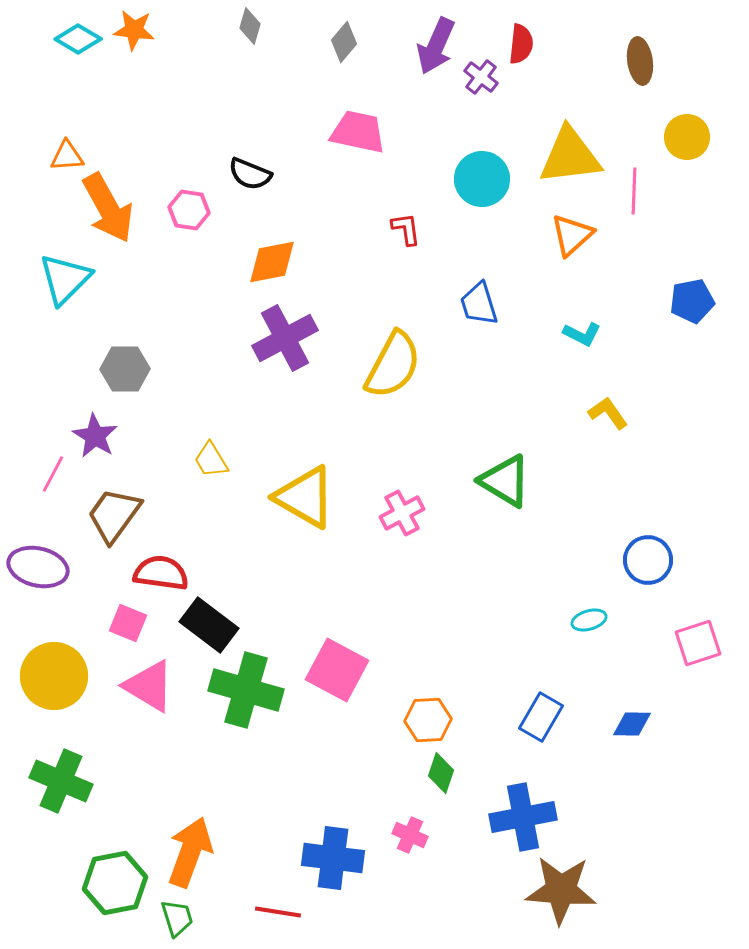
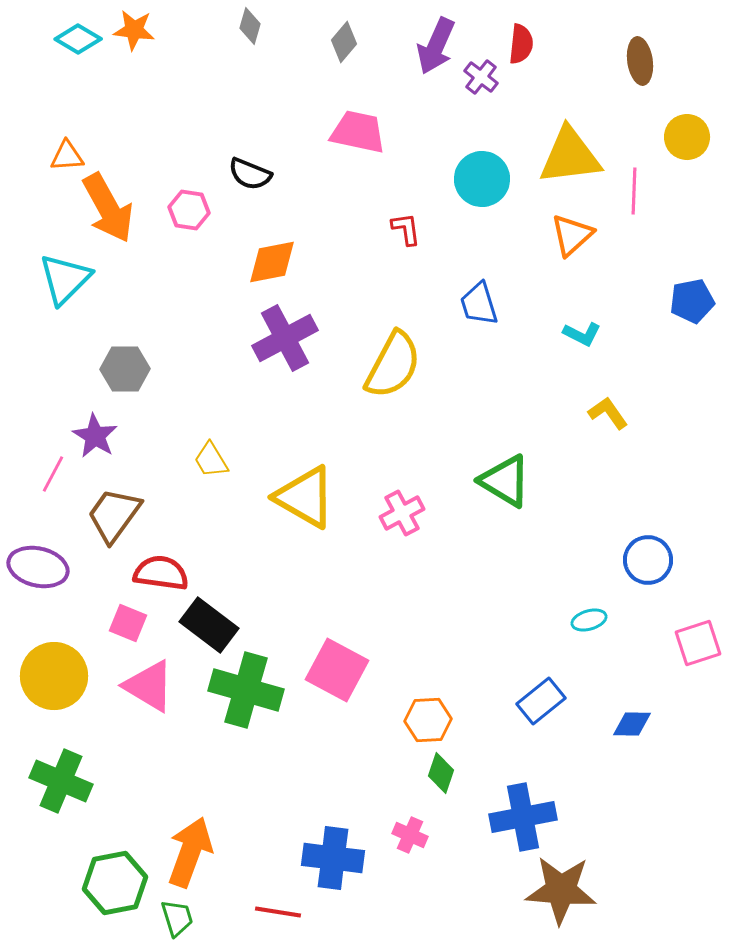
blue rectangle at (541, 717): moved 16 px up; rotated 21 degrees clockwise
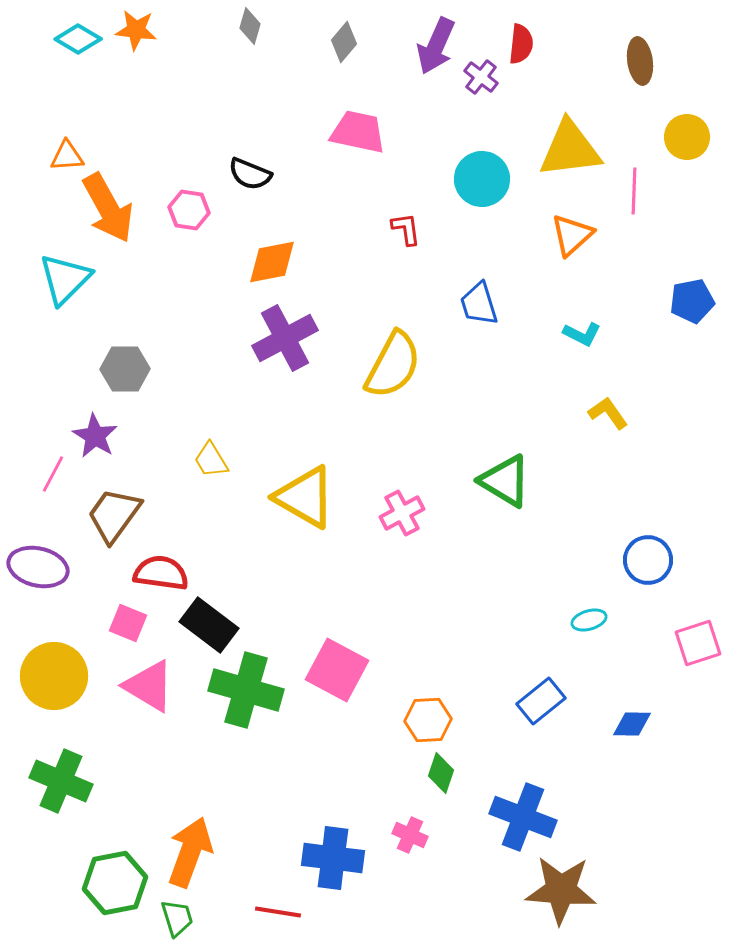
orange star at (134, 30): moved 2 px right
yellow triangle at (570, 156): moved 7 px up
blue cross at (523, 817): rotated 32 degrees clockwise
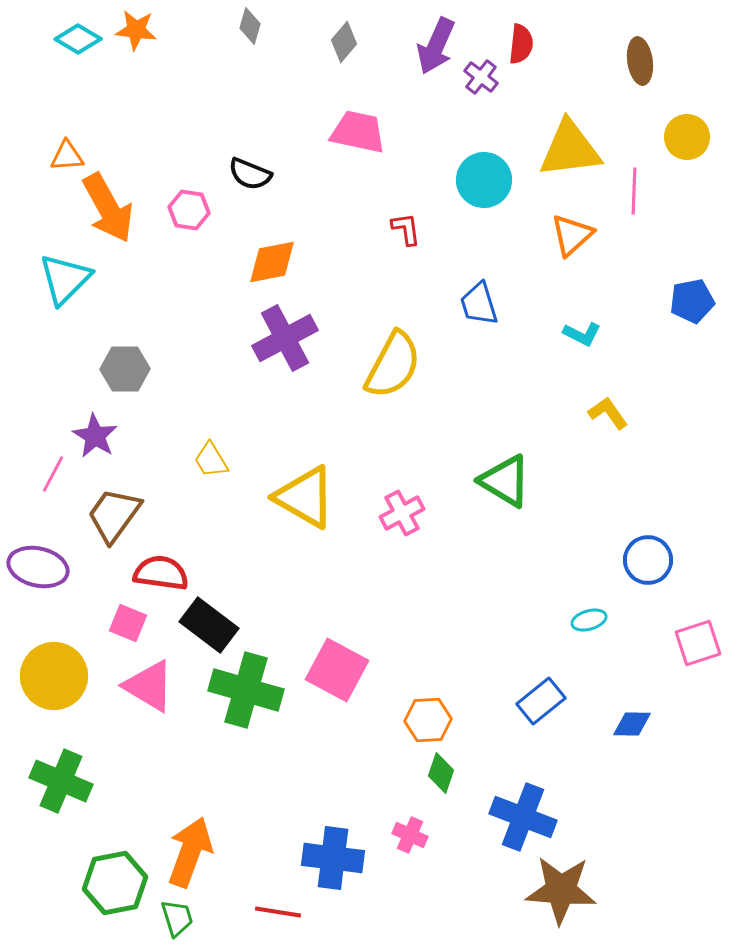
cyan circle at (482, 179): moved 2 px right, 1 px down
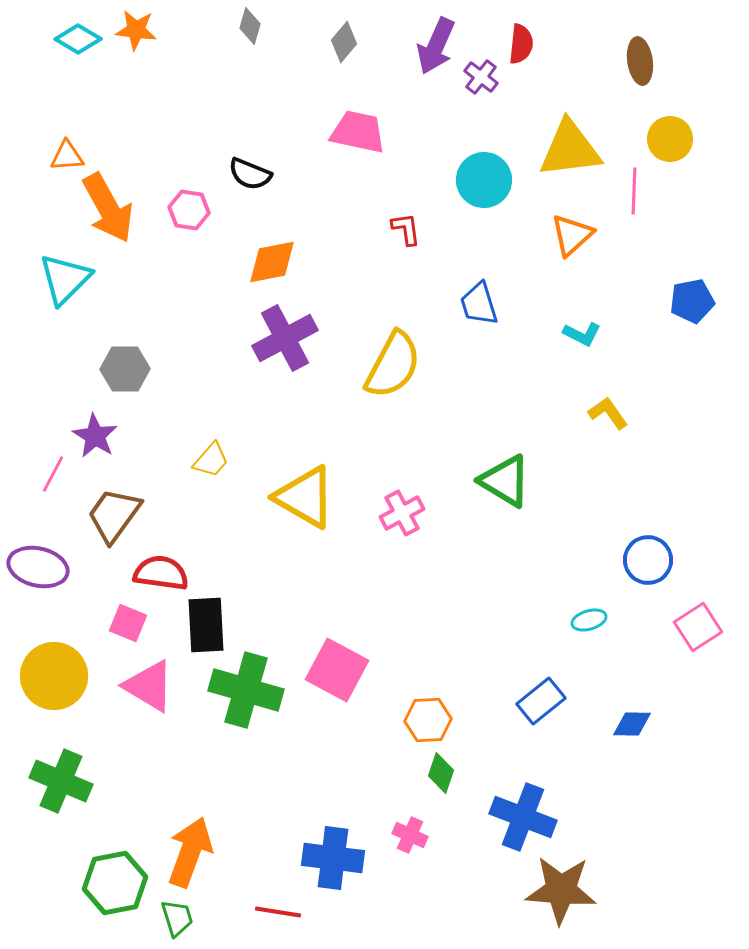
yellow circle at (687, 137): moved 17 px left, 2 px down
yellow trapezoid at (211, 460): rotated 108 degrees counterclockwise
black rectangle at (209, 625): moved 3 px left; rotated 50 degrees clockwise
pink square at (698, 643): moved 16 px up; rotated 15 degrees counterclockwise
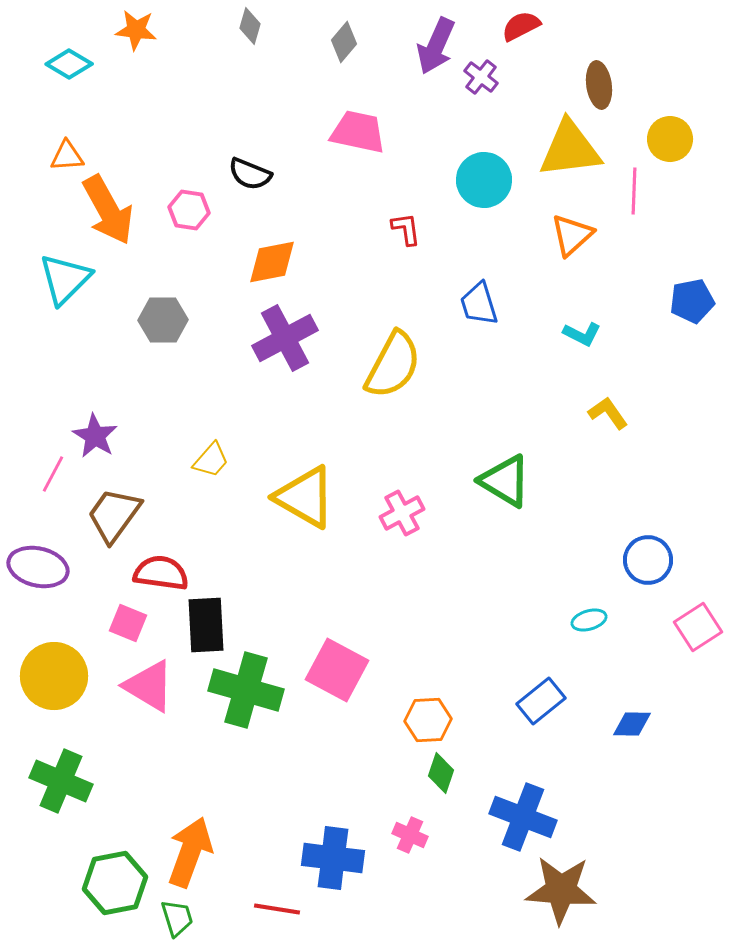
cyan diamond at (78, 39): moved 9 px left, 25 px down
red semicircle at (521, 44): moved 18 px up; rotated 123 degrees counterclockwise
brown ellipse at (640, 61): moved 41 px left, 24 px down
orange arrow at (108, 208): moved 2 px down
gray hexagon at (125, 369): moved 38 px right, 49 px up
red line at (278, 912): moved 1 px left, 3 px up
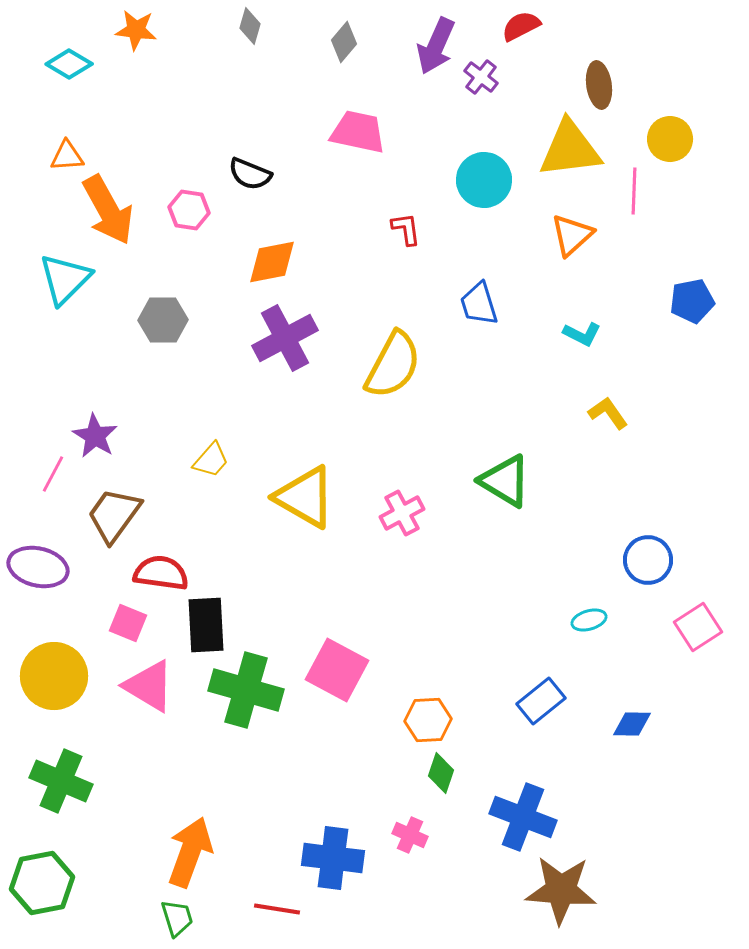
green hexagon at (115, 883): moved 73 px left
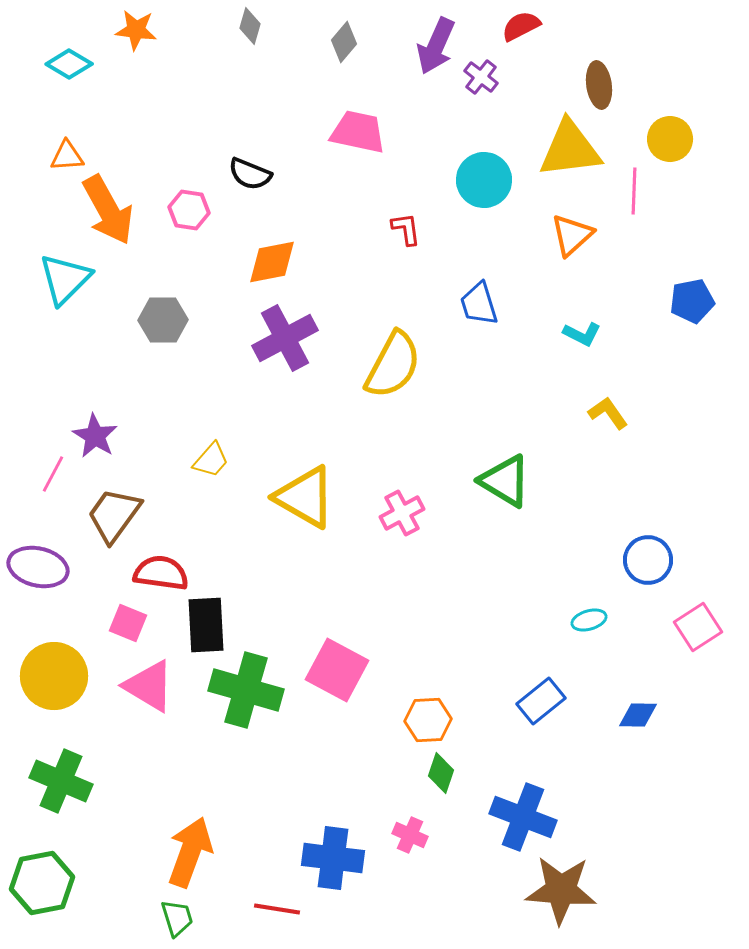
blue diamond at (632, 724): moved 6 px right, 9 px up
